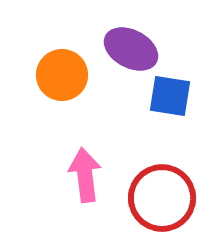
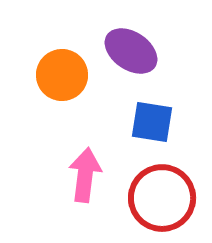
purple ellipse: moved 2 px down; rotated 6 degrees clockwise
blue square: moved 18 px left, 26 px down
pink arrow: rotated 14 degrees clockwise
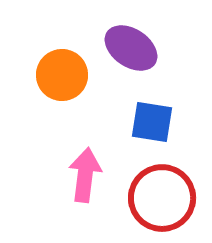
purple ellipse: moved 3 px up
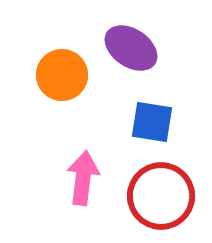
pink arrow: moved 2 px left, 3 px down
red circle: moved 1 px left, 2 px up
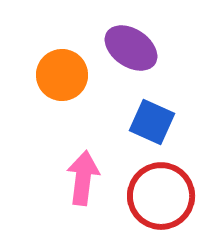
blue square: rotated 15 degrees clockwise
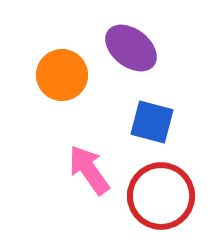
purple ellipse: rotated 4 degrees clockwise
blue square: rotated 9 degrees counterclockwise
pink arrow: moved 6 px right, 8 px up; rotated 42 degrees counterclockwise
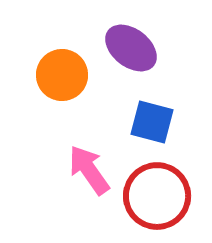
red circle: moved 4 px left
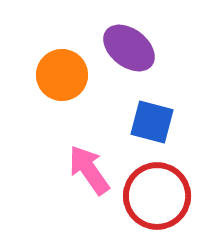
purple ellipse: moved 2 px left
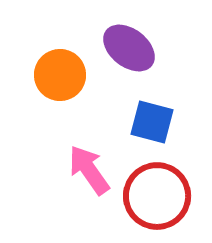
orange circle: moved 2 px left
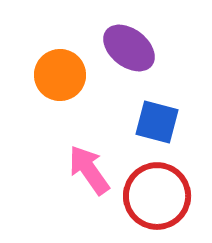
blue square: moved 5 px right
